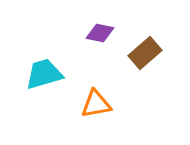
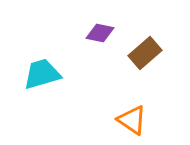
cyan trapezoid: moved 2 px left
orange triangle: moved 36 px right, 16 px down; rotated 44 degrees clockwise
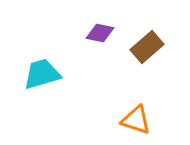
brown rectangle: moved 2 px right, 6 px up
orange triangle: moved 4 px right; rotated 16 degrees counterclockwise
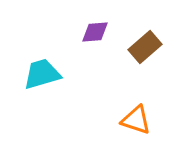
purple diamond: moved 5 px left, 1 px up; rotated 16 degrees counterclockwise
brown rectangle: moved 2 px left
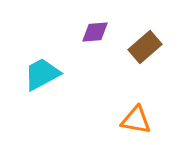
cyan trapezoid: rotated 12 degrees counterclockwise
orange triangle: rotated 8 degrees counterclockwise
